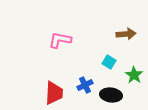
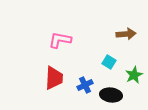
green star: rotated 12 degrees clockwise
red trapezoid: moved 15 px up
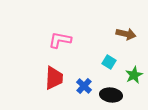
brown arrow: rotated 18 degrees clockwise
blue cross: moved 1 px left, 1 px down; rotated 21 degrees counterclockwise
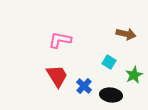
red trapezoid: moved 3 px right, 2 px up; rotated 35 degrees counterclockwise
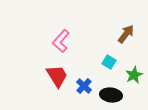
brown arrow: rotated 66 degrees counterclockwise
pink L-shape: moved 1 px right, 1 px down; rotated 60 degrees counterclockwise
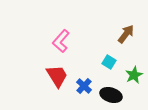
black ellipse: rotated 10 degrees clockwise
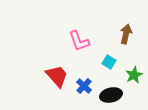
brown arrow: rotated 24 degrees counterclockwise
pink L-shape: moved 18 px right; rotated 60 degrees counterclockwise
red trapezoid: rotated 10 degrees counterclockwise
black ellipse: rotated 30 degrees counterclockwise
